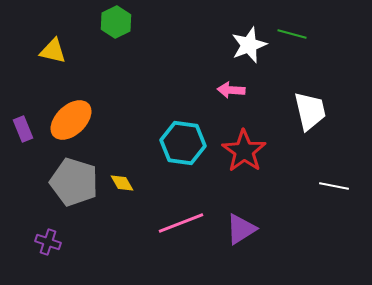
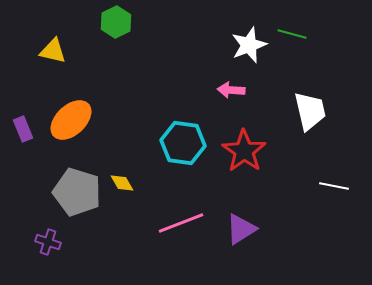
gray pentagon: moved 3 px right, 10 px down
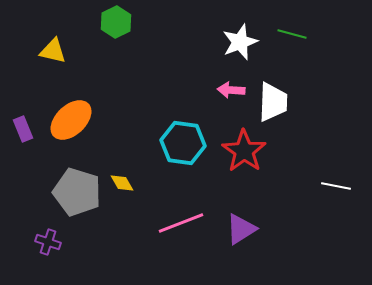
white star: moved 9 px left, 3 px up
white trapezoid: moved 37 px left, 9 px up; rotated 15 degrees clockwise
white line: moved 2 px right
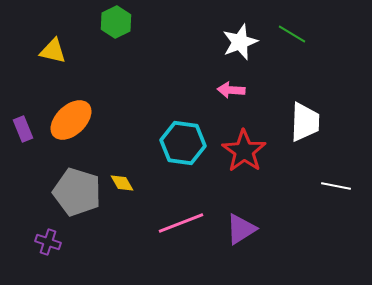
green line: rotated 16 degrees clockwise
white trapezoid: moved 32 px right, 20 px down
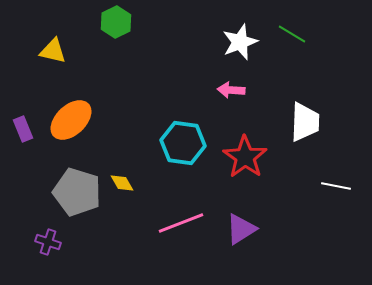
red star: moved 1 px right, 6 px down
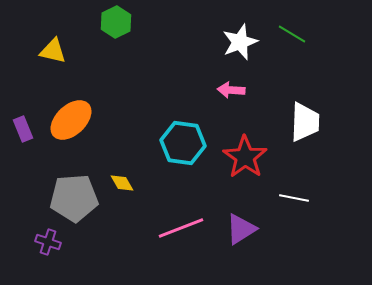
white line: moved 42 px left, 12 px down
gray pentagon: moved 3 px left, 6 px down; rotated 21 degrees counterclockwise
pink line: moved 5 px down
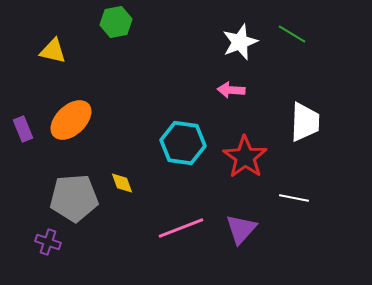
green hexagon: rotated 16 degrees clockwise
yellow diamond: rotated 10 degrees clockwise
purple triangle: rotated 16 degrees counterclockwise
